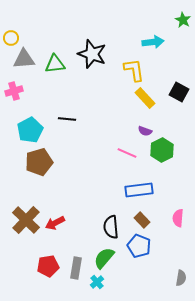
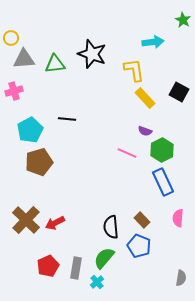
blue rectangle: moved 24 px right, 8 px up; rotated 72 degrees clockwise
red pentagon: rotated 15 degrees counterclockwise
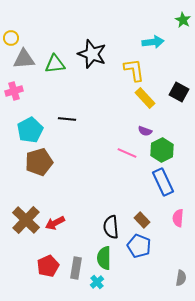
green semicircle: rotated 40 degrees counterclockwise
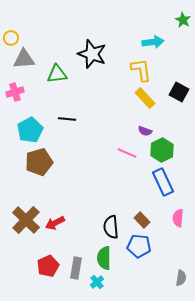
green triangle: moved 2 px right, 10 px down
yellow L-shape: moved 7 px right
pink cross: moved 1 px right, 1 px down
blue pentagon: rotated 15 degrees counterclockwise
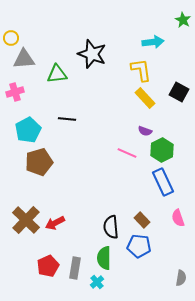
cyan pentagon: moved 2 px left
pink semicircle: rotated 24 degrees counterclockwise
gray rectangle: moved 1 px left
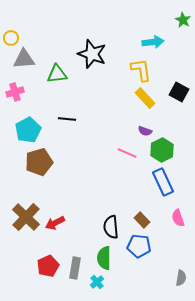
brown cross: moved 3 px up
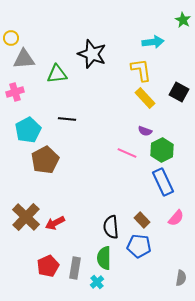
brown pentagon: moved 6 px right, 2 px up; rotated 12 degrees counterclockwise
pink semicircle: moved 2 px left; rotated 120 degrees counterclockwise
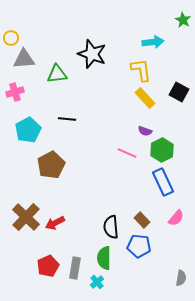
brown pentagon: moved 6 px right, 5 px down
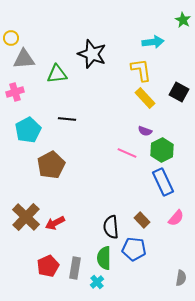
blue pentagon: moved 5 px left, 3 px down
